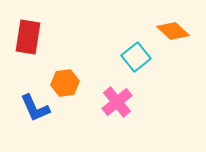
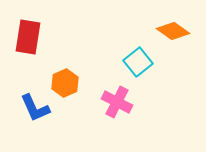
orange diamond: rotated 8 degrees counterclockwise
cyan square: moved 2 px right, 5 px down
orange hexagon: rotated 16 degrees counterclockwise
pink cross: rotated 24 degrees counterclockwise
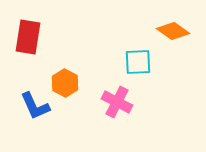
cyan square: rotated 36 degrees clockwise
orange hexagon: rotated 8 degrees counterclockwise
blue L-shape: moved 2 px up
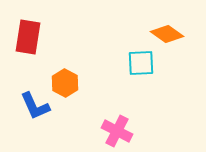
orange diamond: moved 6 px left, 3 px down
cyan square: moved 3 px right, 1 px down
pink cross: moved 29 px down
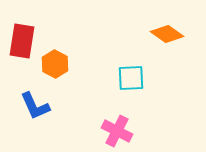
red rectangle: moved 6 px left, 4 px down
cyan square: moved 10 px left, 15 px down
orange hexagon: moved 10 px left, 19 px up
